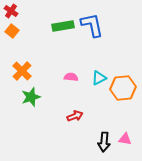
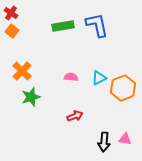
red cross: moved 2 px down
blue L-shape: moved 5 px right
orange hexagon: rotated 15 degrees counterclockwise
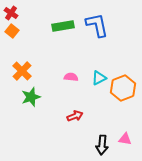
black arrow: moved 2 px left, 3 px down
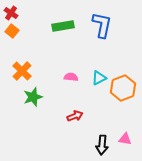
blue L-shape: moved 5 px right; rotated 24 degrees clockwise
green star: moved 2 px right
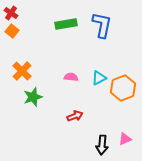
green rectangle: moved 3 px right, 2 px up
pink triangle: rotated 32 degrees counterclockwise
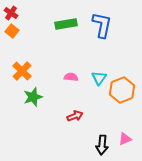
cyan triangle: rotated 28 degrees counterclockwise
orange hexagon: moved 1 px left, 2 px down
